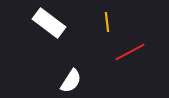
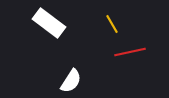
yellow line: moved 5 px right, 2 px down; rotated 24 degrees counterclockwise
red line: rotated 16 degrees clockwise
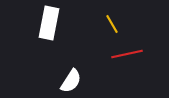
white rectangle: rotated 64 degrees clockwise
red line: moved 3 px left, 2 px down
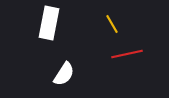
white semicircle: moved 7 px left, 7 px up
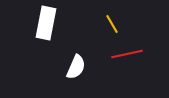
white rectangle: moved 3 px left
white semicircle: moved 12 px right, 7 px up; rotated 10 degrees counterclockwise
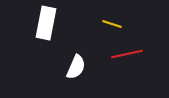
yellow line: rotated 42 degrees counterclockwise
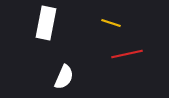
yellow line: moved 1 px left, 1 px up
white semicircle: moved 12 px left, 10 px down
